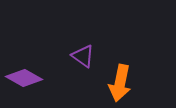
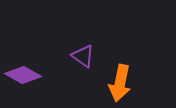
purple diamond: moved 1 px left, 3 px up
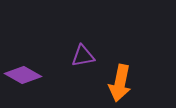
purple triangle: rotated 45 degrees counterclockwise
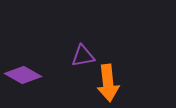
orange arrow: moved 12 px left; rotated 18 degrees counterclockwise
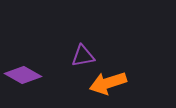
orange arrow: rotated 78 degrees clockwise
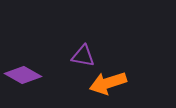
purple triangle: rotated 20 degrees clockwise
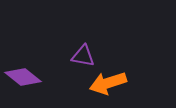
purple diamond: moved 2 px down; rotated 9 degrees clockwise
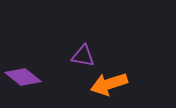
orange arrow: moved 1 px right, 1 px down
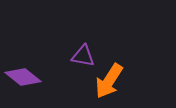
orange arrow: moved 3 px up; rotated 39 degrees counterclockwise
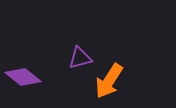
purple triangle: moved 3 px left, 2 px down; rotated 25 degrees counterclockwise
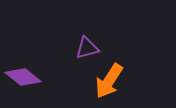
purple triangle: moved 7 px right, 10 px up
